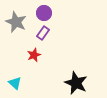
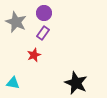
cyan triangle: moved 2 px left; rotated 32 degrees counterclockwise
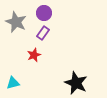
cyan triangle: rotated 24 degrees counterclockwise
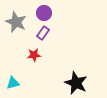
red star: rotated 16 degrees clockwise
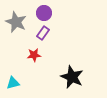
black star: moved 4 px left, 6 px up
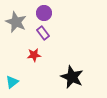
purple rectangle: rotated 72 degrees counterclockwise
cyan triangle: moved 1 px left, 1 px up; rotated 24 degrees counterclockwise
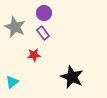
gray star: moved 1 px left, 5 px down
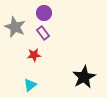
black star: moved 12 px right; rotated 20 degrees clockwise
cyan triangle: moved 18 px right, 3 px down
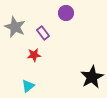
purple circle: moved 22 px right
black star: moved 8 px right
cyan triangle: moved 2 px left, 1 px down
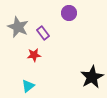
purple circle: moved 3 px right
gray star: moved 3 px right
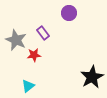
gray star: moved 2 px left, 13 px down
